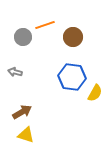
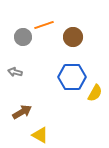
orange line: moved 1 px left
blue hexagon: rotated 8 degrees counterclockwise
yellow triangle: moved 14 px right; rotated 12 degrees clockwise
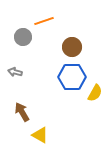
orange line: moved 4 px up
brown circle: moved 1 px left, 10 px down
brown arrow: rotated 90 degrees counterclockwise
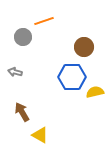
brown circle: moved 12 px right
yellow semicircle: moved 1 px up; rotated 132 degrees counterclockwise
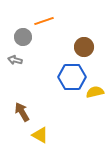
gray arrow: moved 12 px up
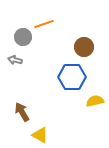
orange line: moved 3 px down
yellow semicircle: moved 9 px down
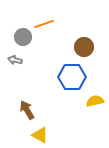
brown arrow: moved 5 px right, 2 px up
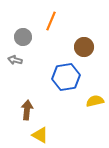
orange line: moved 7 px right, 3 px up; rotated 48 degrees counterclockwise
blue hexagon: moved 6 px left; rotated 8 degrees counterclockwise
brown arrow: rotated 36 degrees clockwise
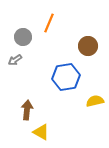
orange line: moved 2 px left, 2 px down
brown circle: moved 4 px right, 1 px up
gray arrow: rotated 48 degrees counterclockwise
yellow triangle: moved 1 px right, 3 px up
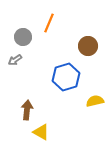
blue hexagon: rotated 8 degrees counterclockwise
